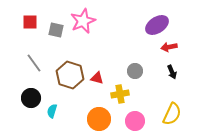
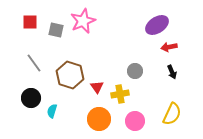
red triangle: moved 9 px down; rotated 40 degrees clockwise
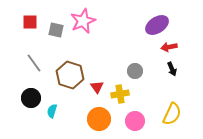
black arrow: moved 3 px up
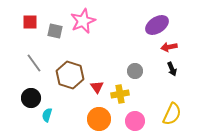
gray square: moved 1 px left, 1 px down
cyan semicircle: moved 5 px left, 4 px down
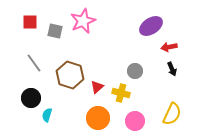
purple ellipse: moved 6 px left, 1 px down
red triangle: rotated 24 degrees clockwise
yellow cross: moved 1 px right, 1 px up; rotated 24 degrees clockwise
orange circle: moved 1 px left, 1 px up
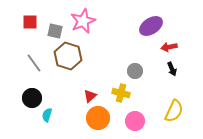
brown hexagon: moved 2 px left, 19 px up
red triangle: moved 7 px left, 9 px down
black circle: moved 1 px right
yellow semicircle: moved 2 px right, 3 px up
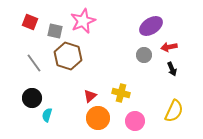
red square: rotated 21 degrees clockwise
gray circle: moved 9 px right, 16 px up
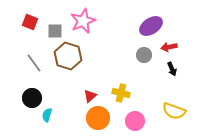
gray square: rotated 14 degrees counterclockwise
yellow semicircle: rotated 85 degrees clockwise
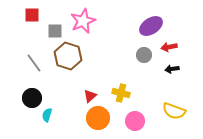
red square: moved 2 px right, 7 px up; rotated 21 degrees counterclockwise
black arrow: rotated 104 degrees clockwise
